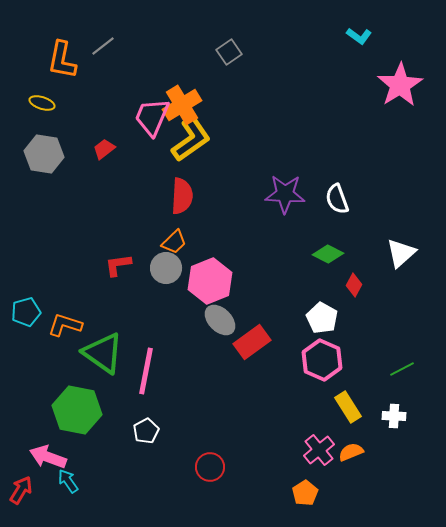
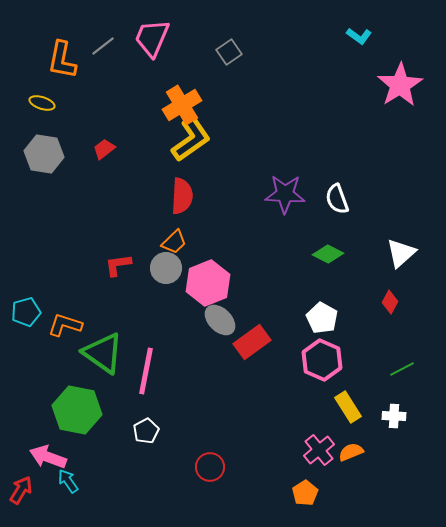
pink trapezoid at (152, 117): moved 79 px up
pink hexagon at (210, 281): moved 2 px left, 2 px down
red diamond at (354, 285): moved 36 px right, 17 px down
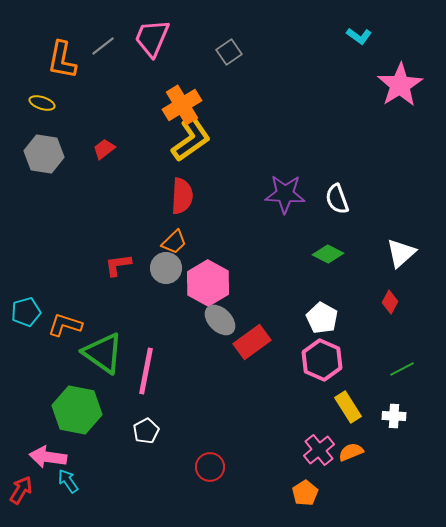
pink hexagon at (208, 283): rotated 9 degrees counterclockwise
pink arrow at (48, 457): rotated 12 degrees counterclockwise
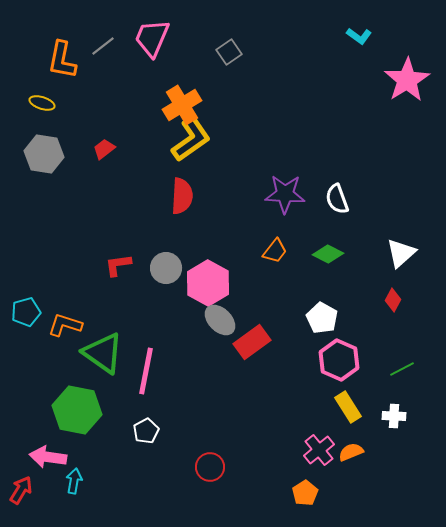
pink star at (400, 85): moved 7 px right, 5 px up
orange trapezoid at (174, 242): moved 101 px right, 9 px down; rotated 8 degrees counterclockwise
red diamond at (390, 302): moved 3 px right, 2 px up
pink hexagon at (322, 360): moved 17 px right
cyan arrow at (68, 481): moved 6 px right; rotated 45 degrees clockwise
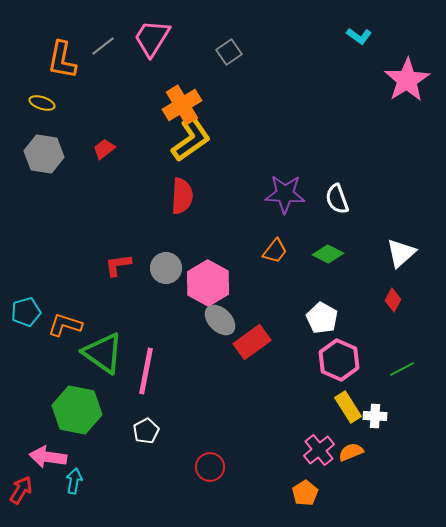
pink trapezoid at (152, 38): rotated 9 degrees clockwise
white cross at (394, 416): moved 19 px left
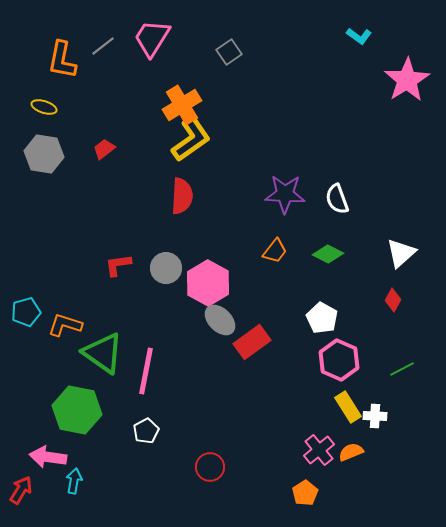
yellow ellipse at (42, 103): moved 2 px right, 4 px down
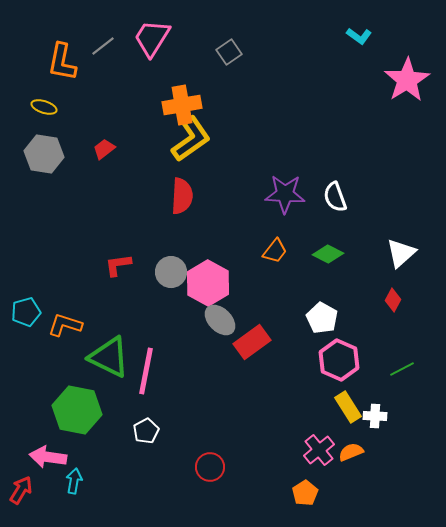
orange L-shape at (62, 60): moved 2 px down
orange cross at (182, 105): rotated 21 degrees clockwise
white semicircle at (337, 199): moved 2 px left, 2 px up
gray circle at (166, 268): moved 5 px right, 4 px down
green triangle at (103, 353): moved 6 px right, 4 px down; rotated 9 degrees counterclockwise
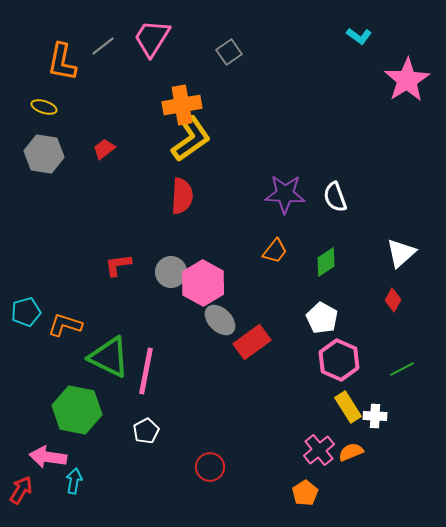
green diamond at (328, 254): moved 2 px left, 8 px down; rotated 60 degrees counterclockwise
pink hexagon at (208, 283): moved 5 px left
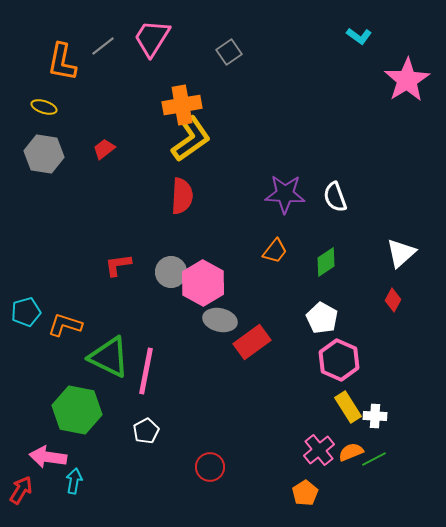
gray ellipse at (220, 320): rotated 32 degrees counterclockwise
green line at (402, 369): moved 28 px left, 90 px down
